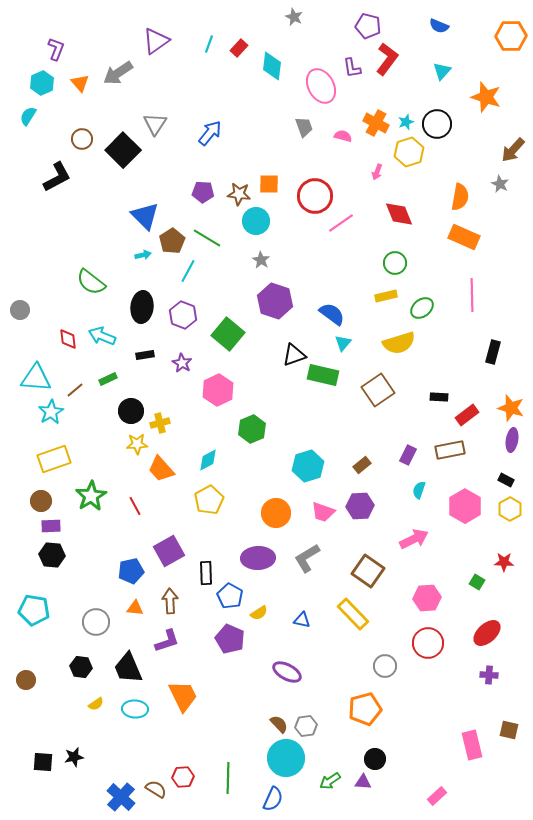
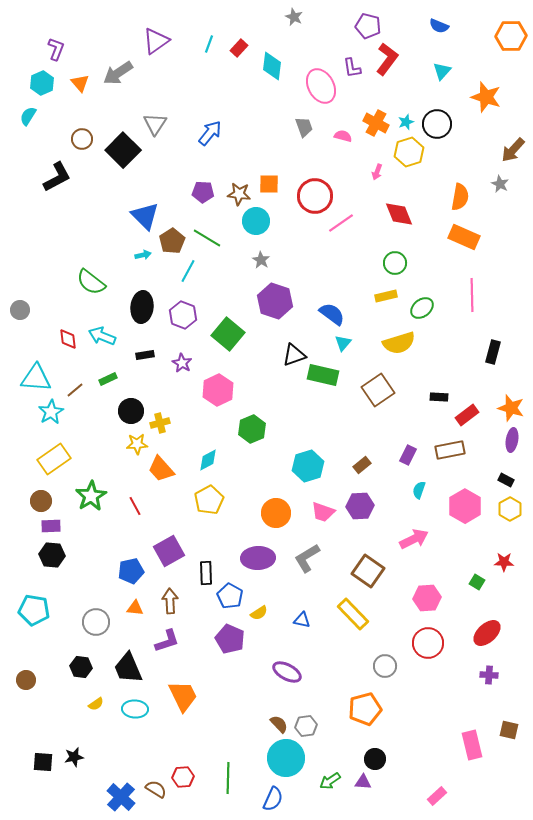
yellow rectangle at (54, 459): rotated 16 degrees counterclockwise
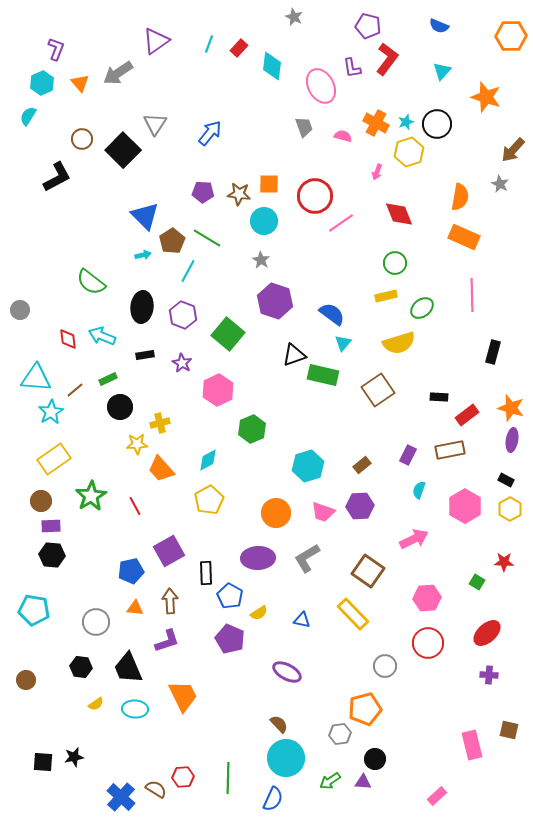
cyan circle at (256, 221): moved 8 px right
black circle at (131, 411): moved 11 px left, 4 px up
gray hexagon at (306, 726): moved 34 px right, 8 px down
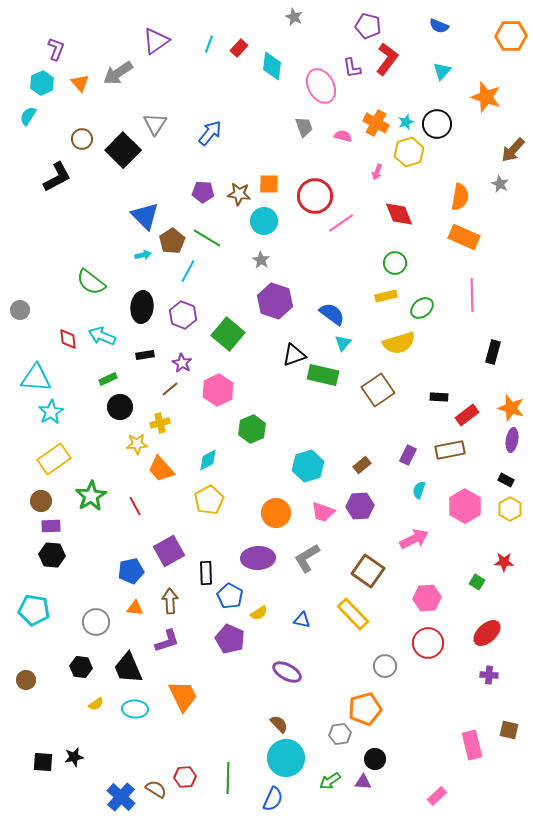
brown line at (75, 390): moved 95 px right, 1 px up
red hexagon at (183, 777): moved 2 px right
